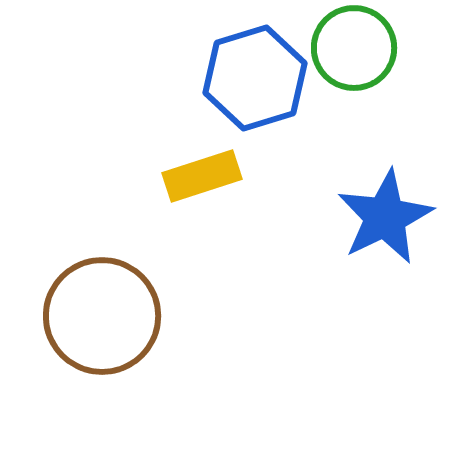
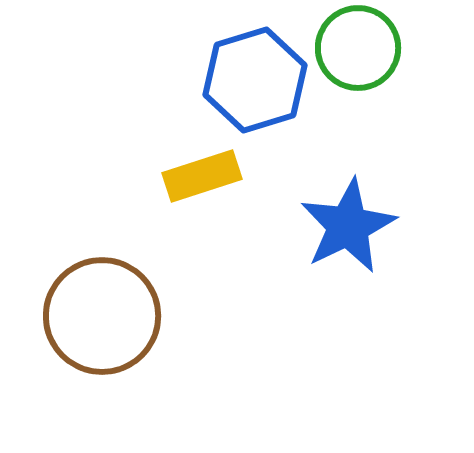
green circle: moved 4 px right
blue hexagon: moved 2 px down
blue star: moved 37 px left, 9 px down
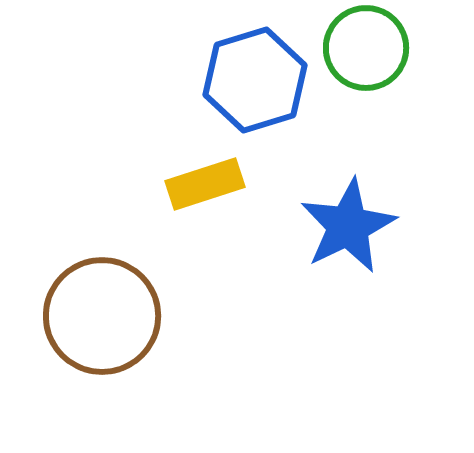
green circle: moved 8 px right
yellow rectangle: moved 3 px right, 8 px down
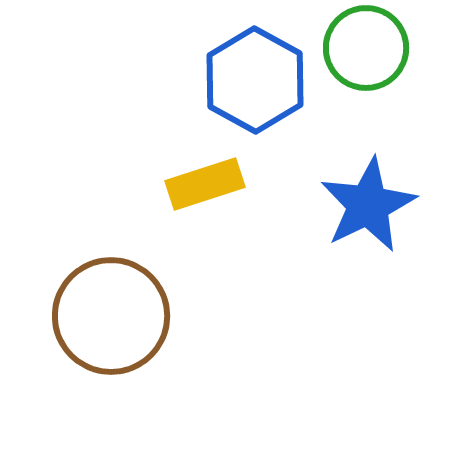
blue hexagon: rotated 14 degrees counterclockwise
blue star: moved 20 px right, 21 px up
brown circle: moved 9 px right
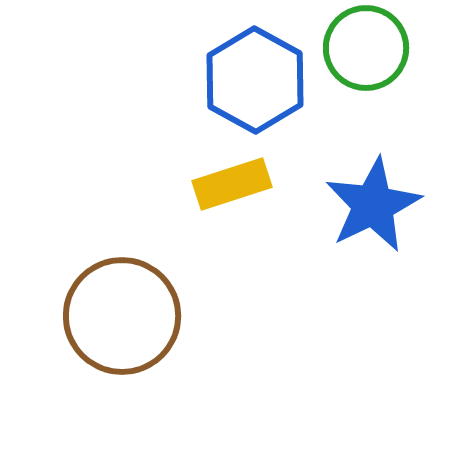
yellow rectangle: moved 27 px right
blue star: moved 5 px right
brown circle: moved 11 px right
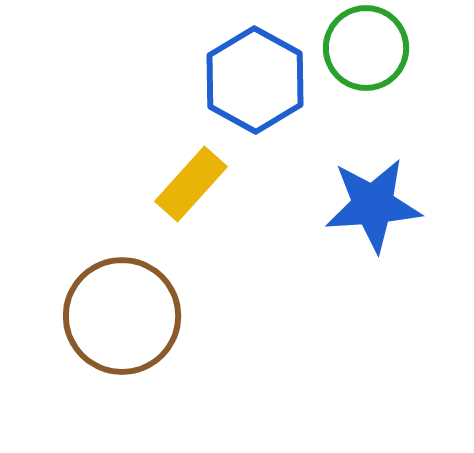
yellow rectangle: moved 41 px left; rotated 30 degrees counterclockwise
blue star: rotated 22 degrees clockwise
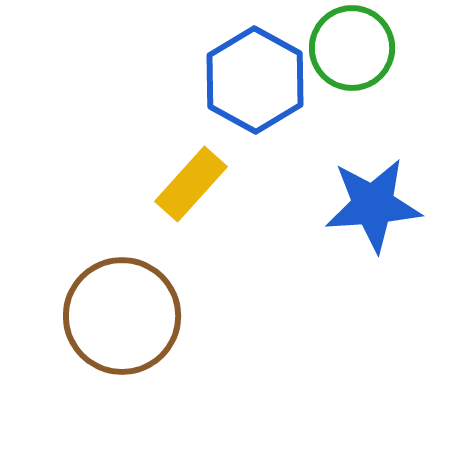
green circle: moved 14 px left
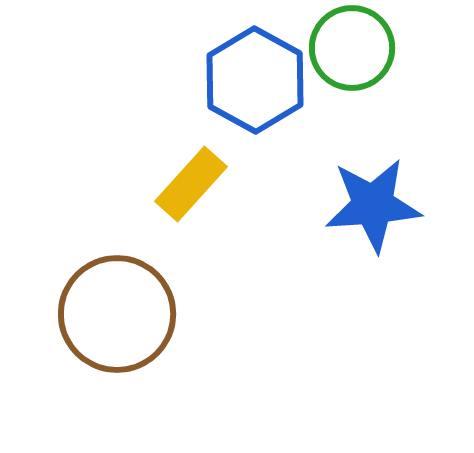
brown circle: moved 5 px left, 2 px up
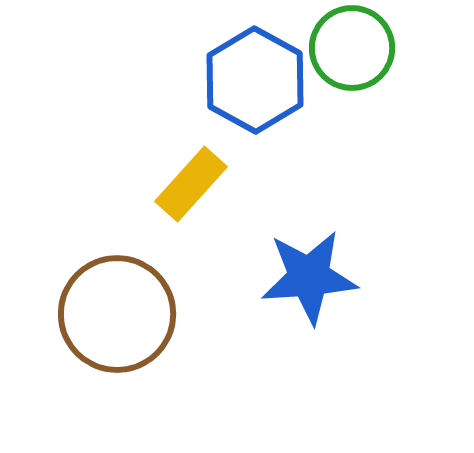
blue star: moved 64 px left, 72 px down
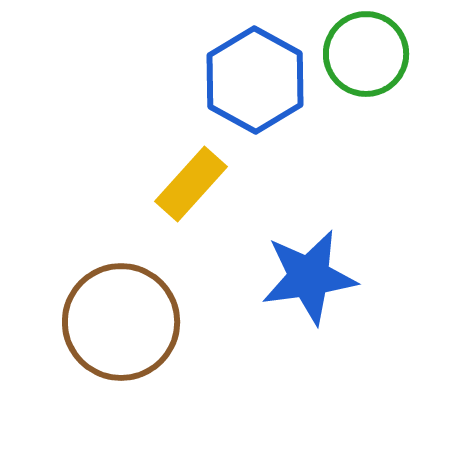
green circle: moved 14 px right, 6 px down
blue star: rotated 4 degrees counterclockwise
brown circle: moved 4 px right, 8 px down
